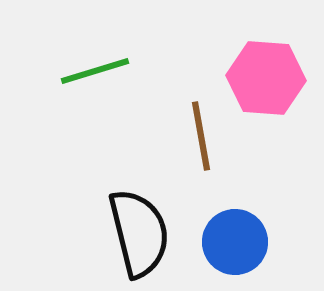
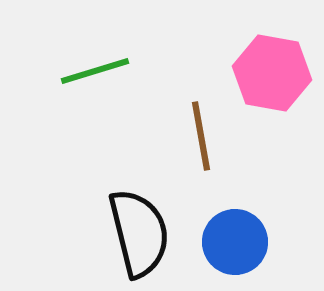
pink hexagon: moved 6 px right, 5 px up; rotated 6 degrees clockwise
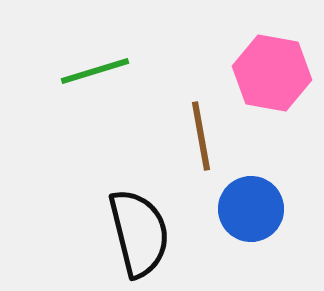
blue circle: moved 16 px right, 33 px up
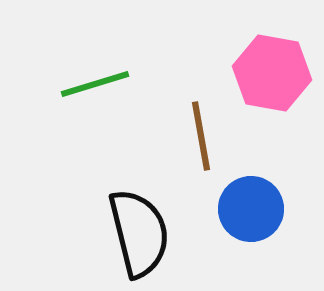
green line: moved 13 px down
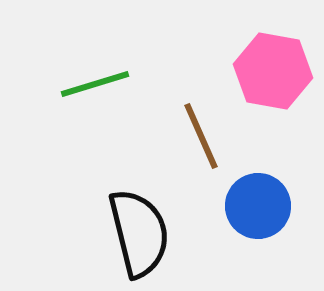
pink hexagon: moved 1 px right, 2 px up
brown line: rotated 14 degrees counterclockwise
blue circle: moved 7 px right, 3 px up
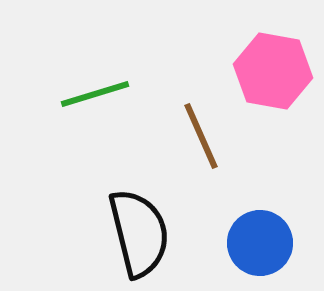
green line: moved 10 px down
blue circle: moved 2 px right, 37 px down
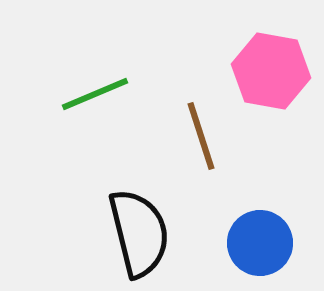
pink hexagon: moved 2 px left
green line: rotated 6 degrees counterclockwise
brown line: rotated 6 degrees clockwise
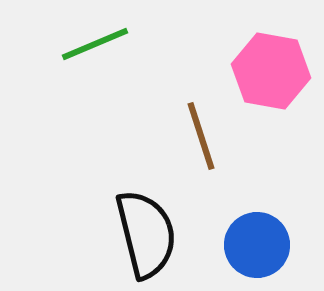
green line: moved 50 px up
black semicircle: moved 7 px right, 1 px down
blue circle: moved 3 px left, 2 px down
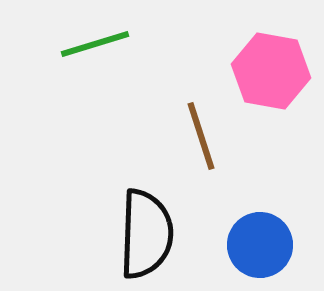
green line: rotated 6 degrees clockwise
black semicircle: rotated 16 degrees clockwise
blue circle: moved 3 px right
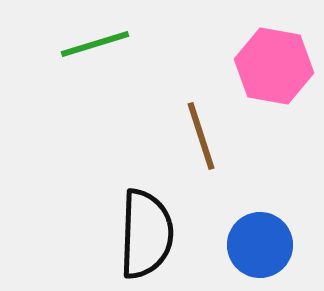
pink hexagon: moved 3 px right, 5 px up
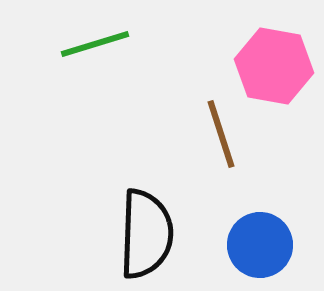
brown line: moved 20 px right, 2 px up
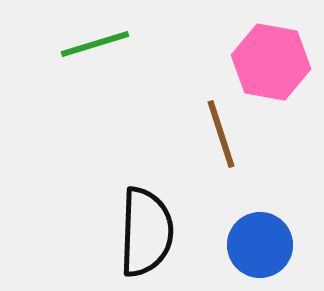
pink hexagon: moved 3 px left, 4 px up
black semicircle: moved 2 px up
